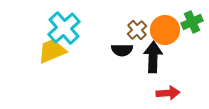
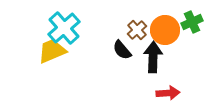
black semicircle: rotated 50 degrees clockwise
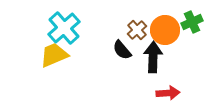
yellow trapezoid: moved 2 px right, 4 px down
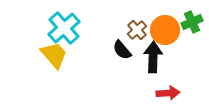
yellow trapezoid: rotated 72 degrees clockwise
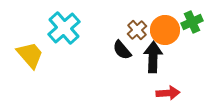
yellow trapezoid: moved 24 px left
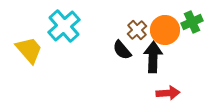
cyan cross: moved 2 px up
yellow trapezoid: moved 1 px left, 5 px up
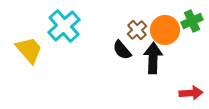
green cross: moved 1 px up
black arrow: moved 1 px down
red arrow: moved 23 px right
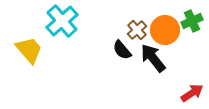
cyan cross: moved 2 px left, 5 px up
black arrow: rotated 40 degrees counterclockwise
red arrow: moved 1 px right; rotated 30 degrees counterclockwise
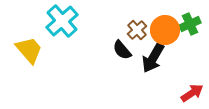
green cross: moved 2 px left, 3 px down
black arrow: rotated 112 degrees counterclockwise
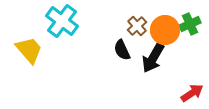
cyan cross: rotated 12 degrees counterclockwise
brown cross: moved 4 px up
black semicircle: rotated 15 degrees clockwise
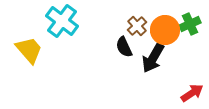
black semicircle: moved 2 px right, 3 px up
